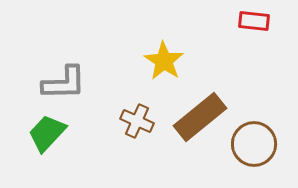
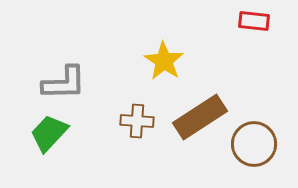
brown rectangle: rotated 6 degrees clockwise
brown cross: rotated 20 degrees counterclockwise
green trapezoid: moved 2 px right
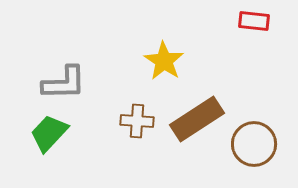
brown rectangle: moved 3 px left, 2 px down
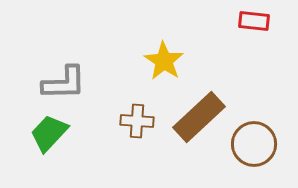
brown rectangle: moved 2 px right, 2 px up; rotated 10 degrees counterclockwise
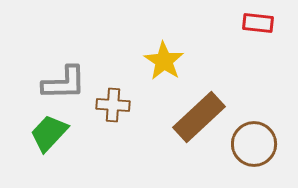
red rectangle: moved 4 px right, 2 px down
brown cross: moved 24 px left, 16 px up
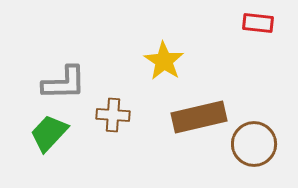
brown cross: moved 10 px down
brown rectangle: rotated 30 degrees clockwise
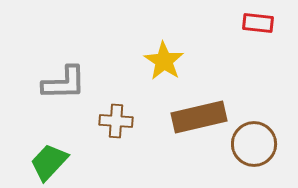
brown cross: moved 3 px right, 6 px down
green trapezoid: moved 29 px down
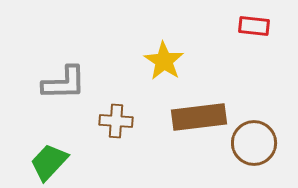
red rectangle: moved 4 px left, 3 px down
brown rectangle: rotated 6 degrees clockwise
brown circle: moved 1 px up
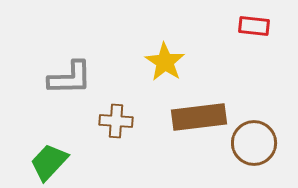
yellow star: moved 1 px right, 1 px down
gray L-shape: moved 6 px right, 5 px up
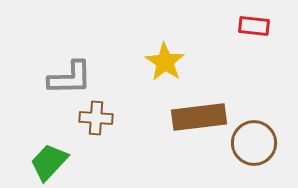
brown cross: moved 20 px left, 3 px up
